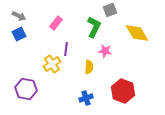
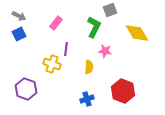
yellow cross: rotated 36 degrees counterclockwise
purple hexagon: rotated 10 degrees clockwise
blue cross: moved 1 px right, 1 px down
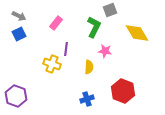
purple hexagon: moved 10 px left, 7 px down
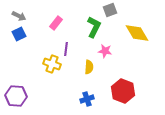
purple hexagon: rotated 15 degrees counterclockwise
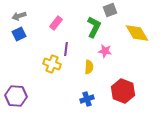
gray arrow: rotated 136 degrees clockwise
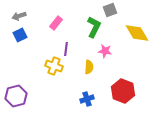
blue square: moved 1 px right, 1 px down
yellow cross: moved 2 px right, 2 px down
purple hexagon: rotated 20 degrees counterclockwise
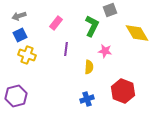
green L-shape: moved 2 px left, 1 px up
yellow cross: moved 27 px left, 11 px up
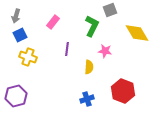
gray arrow: moved 3 px left; rotated 56 degrees counterclockwise
pink rectangle: moved 3 px left, 1 px up
purple line: moved 1 px right
yellow cross: moved 1 px right, 2 px down
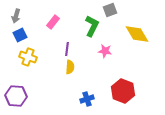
yellow diamond: moved 1 px down
yellow semicircle: moved 19 px left
purple hexagon: rotated 20 degrees clockwise
